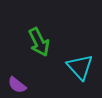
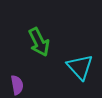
purple semicircle: rotated 138 degrees counterclockwise
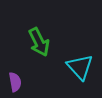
purple semicircle: moved 2 px left, 3 px up
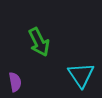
cyan triangle: moved 1 px right, 8 px down; rotated 8 degrees clockwise
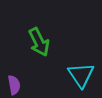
purple semicircle: moved 1 px left, 3 px down
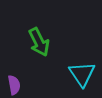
cyan triangle: moved 1 px right, 1 px up
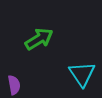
green arrow: moved 3 px up; rotated 96 degrees counterclockwise
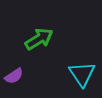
purple semicircle: moved 9 px up; rotated 66 degrees clockwise
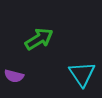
purple semicircle: rotated 48 degrees clockwise
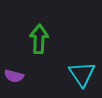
green arrow: rotated 56 degrees counterclockwise
